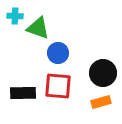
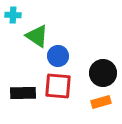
cyan cross: moved 2 px left, 1 px up
green triangle: moved 1 px left, 8 px down; rotated 15 degrees clockwise
blue circle: moved 3 px down
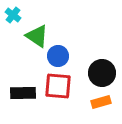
cyan cross: rotated 35 degrees clockwise
black circle: moved 1 px left
